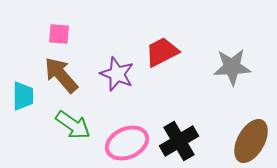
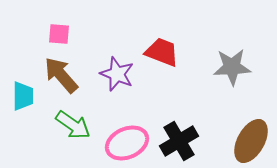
red trapezoid: rotated 48 degrees clockwise
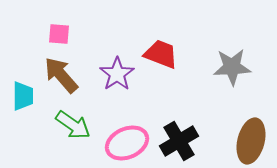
red trapezoid: moved 1 px left, 2 px down
purple star: rotated 16 degrees clockwise
brown ellipse: rotated 15 degrees counterclockwise
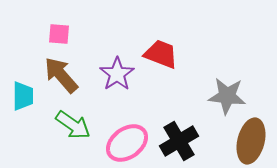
gray star: moved 5 px left, 29 px down; rotated 9 degrees clockwise
pink ellipse: rotated 12 degrees counterclockwise
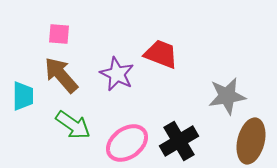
purple star: rotated 12 degrees counterclockwise
gray star: rotated 15 degrees counterclockwise
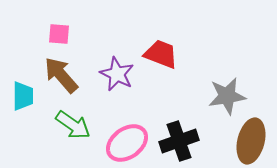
black cross: rotated 12 degrees clockwise
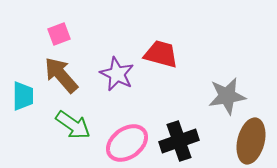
pink square: rotated 25 degrees counterclockwise
red trapezoid: rotated 6 degrees counterclockwise
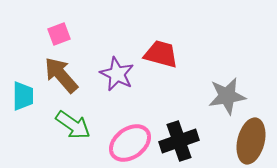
pink ellipse: moved 3 px right
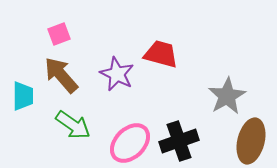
gray star: rotated 21 degrees counterclockwise
pink ellipse: rotated 9 degrees counterclockwise
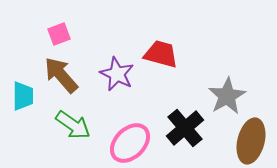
black cross: moved 6 px right, 13 px up; rotated 21 degrees counterclockwise
